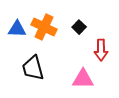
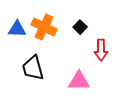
black square: moved 1 px right
pink triangle: moved 4 px left, 2 px down
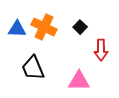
black trapezoid: rotated 8 degrees counterclockwise
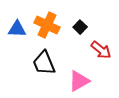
orange cross: moved 3 px right, 2 px up
red arrow: rotated 50 degrees counterclockwise
black trapezoid: moved 11 px right, 5 px up
pink triangle: rotated 30 degrees counterclockwise
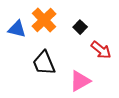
orange cross: moved 3 px left, 5 px up; rotated 20 degrees clockwise
blue triangle: rotated 12 degrees clockwise
pink triangle: moved 1 px right
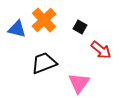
black square: rotated 16 degrees counterclockwise
black trapezoid: rotated 92 degrees clockwise
pink triangle: moved 1 px left, 2 px down; rotated 25 degrees counterclockwise
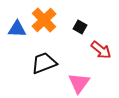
blue triangle: rotated 12 degrees counterclockwise
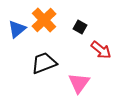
blue triangle: rotated 42 degrees counterclockwise
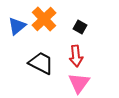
orange cross: moved 1 px up
blue triangle: moved 3 px up
red arrow: moved 25 px left, 6 px down; rotated 45 degrees clockwise
black trapezoid: moved 3 px left; rotated 48 degrees clockwise
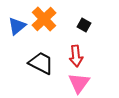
black square: moved 4 px right, 2 px up
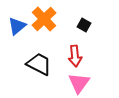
red arrow: moved 1 px left
black trapezoid: moved 2 px left, 1 px down
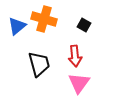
orange cross: rotated 30 degrees counterclockwise
black trapezoid: rotated 48 degrees clockwise
